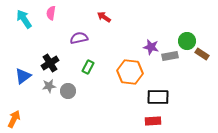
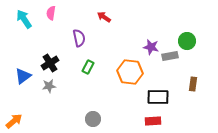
purple semicircle: rotated 90 degrees clockwise
brown rectangle: moved 9 px left, 30 px down; rotated 64 degrees clockwise
gray circle: moved 25 px right, 28 px down
orange arrow: moved 2 px down; rotated 24 degrees clockwise
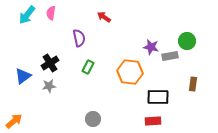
cyan arrow: moved 3 px right, 4 px up; rotated 108 degrees counterclockwise
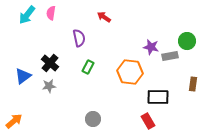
black cross: rotated 18 degrees counterclockwise
red rectangle: moved 5 px left; rotated 63 degrees clockwise
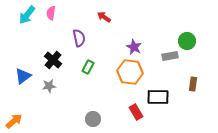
purple star: moved 17 px left; rotated 14 degrees clockwise
black cross: moved 3 px right, 3 px up
red rectangle: moved 12 px left, 9 px up
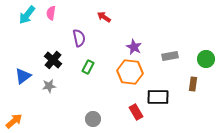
green circle: moved 19 px right, 18 px down
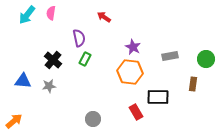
purple star: moved 1 px left
green rectangle: moved 3 px left, 8 px up
blue triangle: moved 5 px down; rotated 42 degrees clockwise
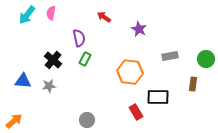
purple star: moved 6 px right, 18 px up
gray circle: moved 6 px left, 1 px down
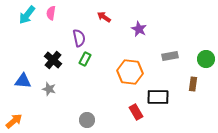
gray star: moved 3 px down; rotated 24 degrees clockwise
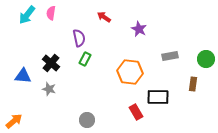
black cross: moved 2 px left, 3 px down
blue triangle: moved 5 px up
